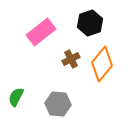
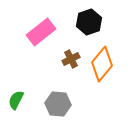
black hexagon: moved 1 px left, 1 px up
green semicircle: moved 3 px down
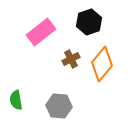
green semicircle: rotated 36 degrees counterclockwise
gray hexagon: moved 1 px right, 2 px down
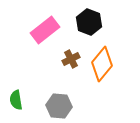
black hexagon: rotated 20 degrees counterclockwise
pink rectangle: moved 4 px right, 2 px up
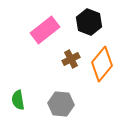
green semicircle: moved 2 px right
gray hexagon: moved 2 px right, 2 px up
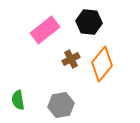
black hexagon: rotated 15 degrees counterclockwise
gray hexagon: moved 1 px down; rotated 15 degrees counterclockwise
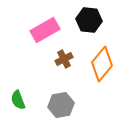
black hexagon: moved 2 px up
pink rectangle: rotated 8 degrees clockwise
brown cross: moved 7 px left
green semicircle: rotated 12 degrees counterclockwise
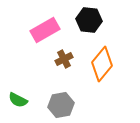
green semicircle: rotated 42 degrees counterclockwise
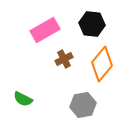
black hexagon: moved 3 px right, 4 px down
green semicircle: moved 5 px right, 1 px up
gray hexagon: moved 22 px right
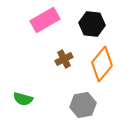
pink rectangle: moved 10 px up
green semicircle: rotated 12 degrees counterclockwise
